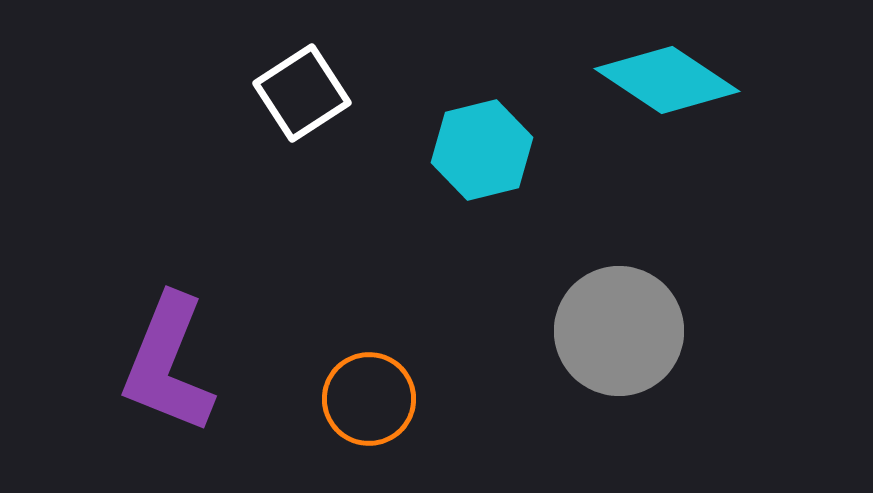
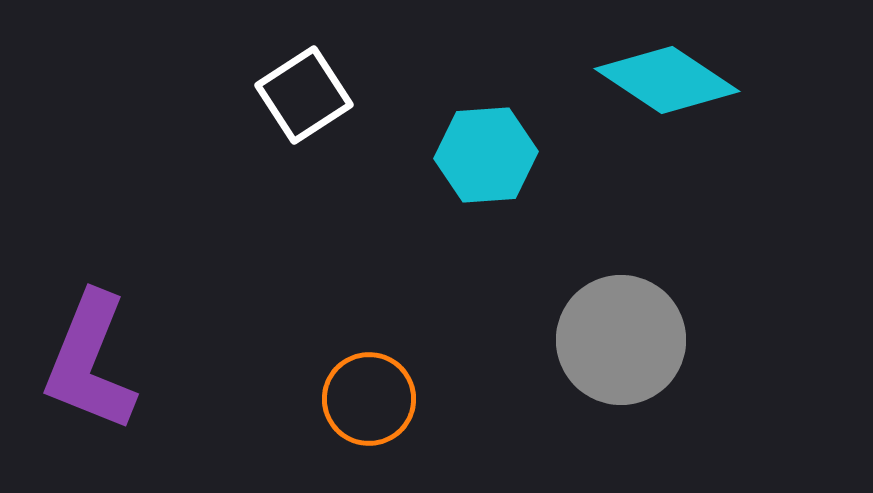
white square: moved 2 px right, 2 px down
cyan hexagon: moved 4 px right, 5 px down; rotated 10 degrees clockwise
gray circle: moved 2 px right, 9 px down
purple L-shape: moved 78 px left, 2 px up
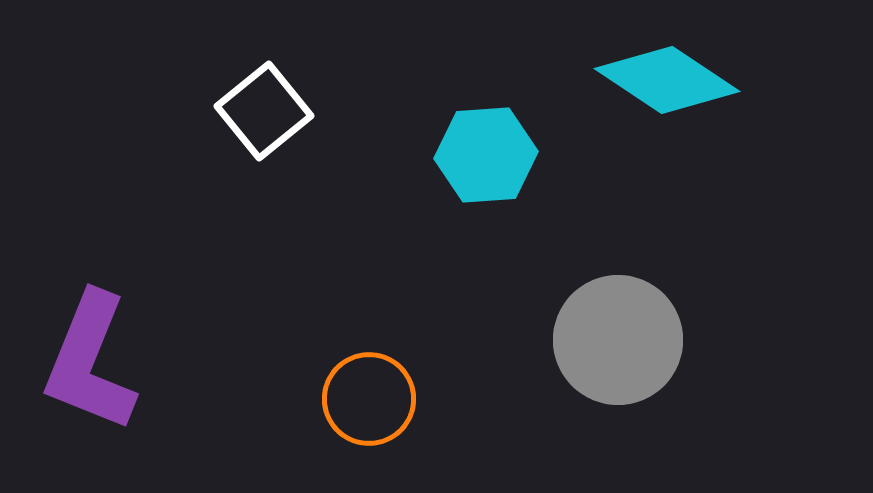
white square: moved 40 px left, 16 px down; rotated 6 degrees counterclockwise
gray circle: moved 3 px left
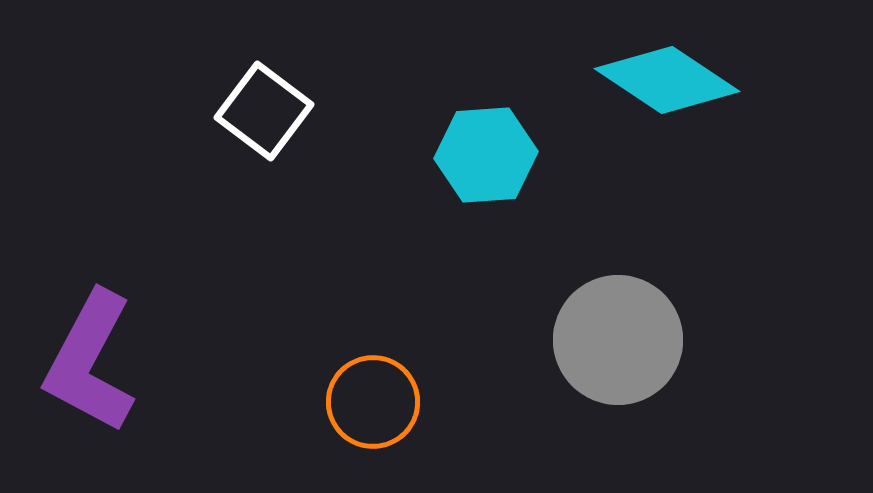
white square: rotated 14 degrees counterclockwise
purple L-shape: rotated 6 degrees clockwise
orange circle: moved 4 px right, 3 px down
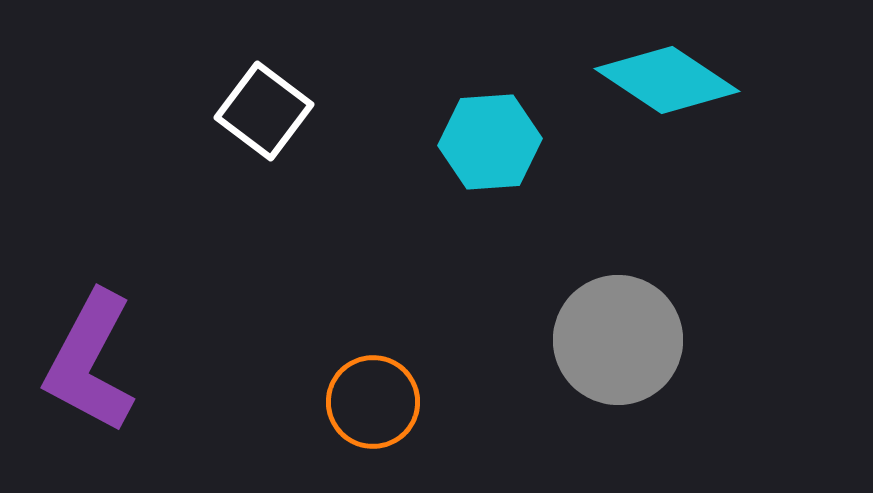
cyan hexagon: moved 4 px right, 13 px up
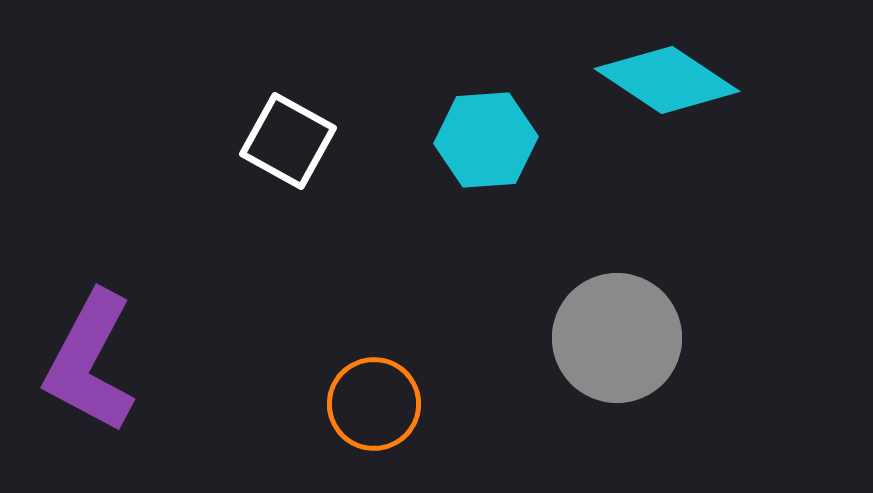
white square: moved 24 px right, 30 px down; rotated 8 degrees counterclockwise
cyan hexagon: moved 4 px left, 2 px up
gray circle: moved 1 px left, 2 px up
orange circle: moved 1 px right, 2 px down
